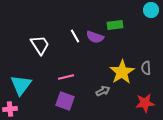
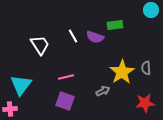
white line: moved 2 px left
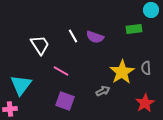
green rectangle: moved 19 px right, 4 px down
pink line: moved 5 px left, 6 px up; rotated 42 degrees clockwise
red star: rotated 24 degrees counterclockwise
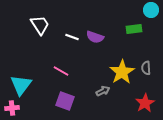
white line: moved 1 px left, 1 px down; rotated 40 degrees counterclockwise
white trapezoid: moved 20 px up
pink cross: moved 2 px right, 1 px up
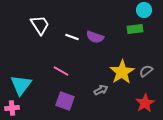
cyan circle: moved 7 px left
green rectangle: moved 1 px right
gray semicircle: moved 3 px down; rotated 56 degrees clockwise
gray arrow: moved 2 px left, 1 px up
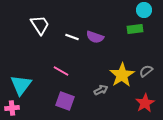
yellow star: moved 3 px down
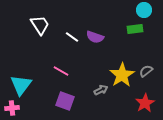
white line: rotated 16 degrees clockwise
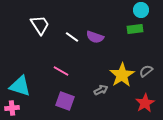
cyan circle: moved 3 px left
cyan triangle: moved 1 px left, 1 px down; rotated 50 degrees counterclockwise
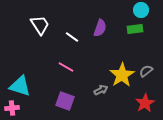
purple semicircle: moved 5 px right, 9 px up; rotated 90 degrees counterclockwise
pink line: moved 5 px right, 4 px up
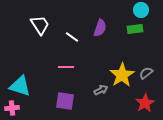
pink line: rotated 28 degrees counterclockwise
gray semicircle: moved 2 px down
purple square: rotated 12 degrees counterclockwise
